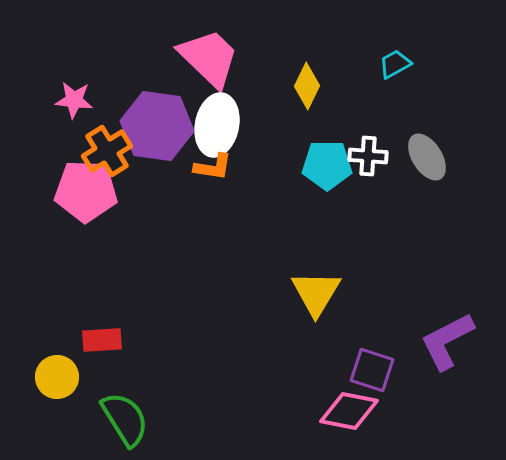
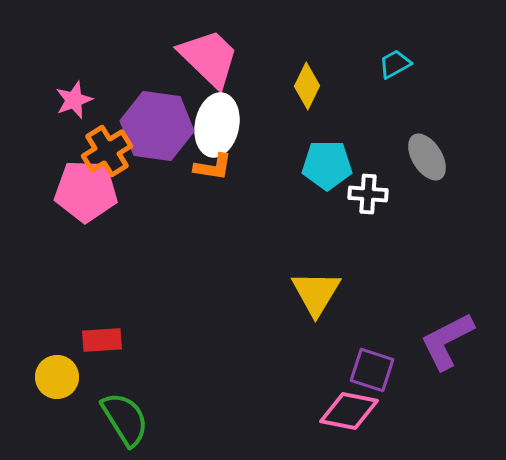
pink star: rotated 27 degrees counterclockwise
white cross: moved 38 px down
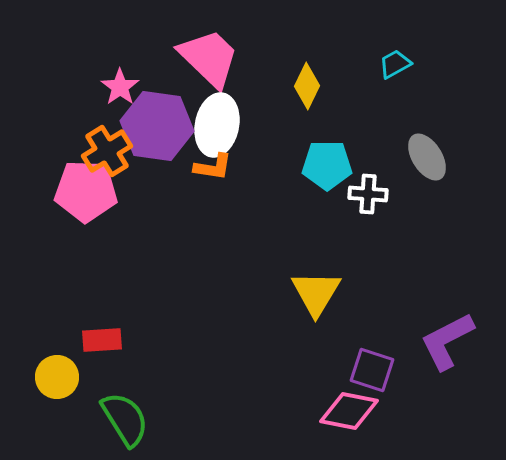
pink star: moved 46 px right, 13 px up; rotated 15 degrees counterclockwise
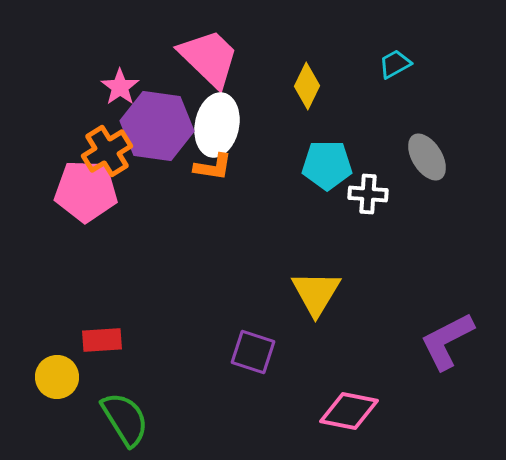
purple square: moved 119 px left, 18 px up
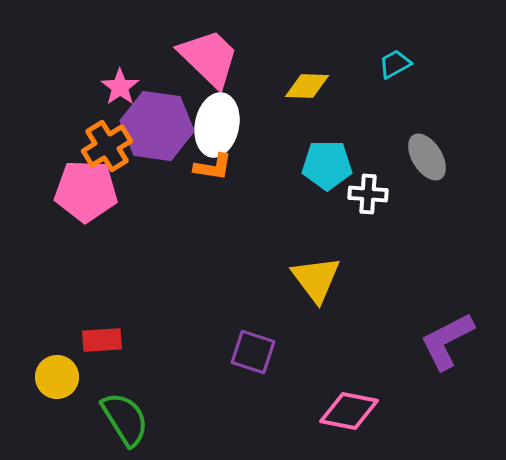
yellow diamond: rotated 66 degrees clockwise
orange cross: moved 5 px up
yellow triangle: moved 14 px up; rotated 8 degrees counterclockwise
